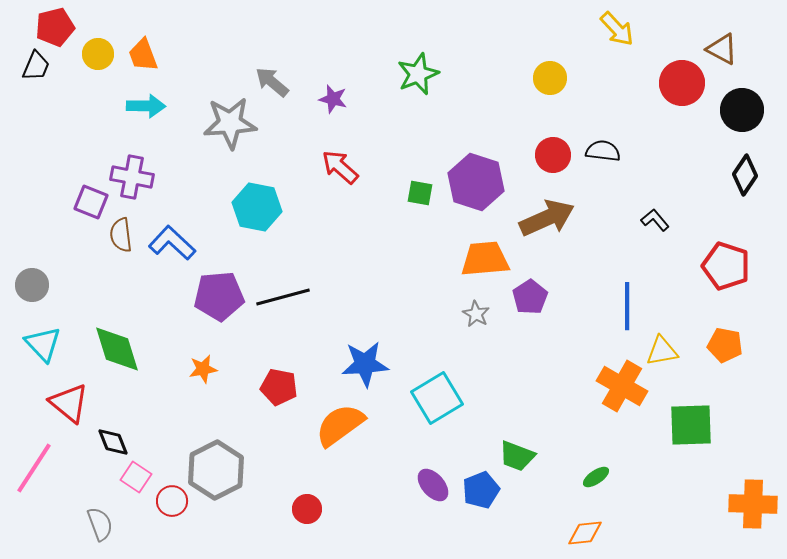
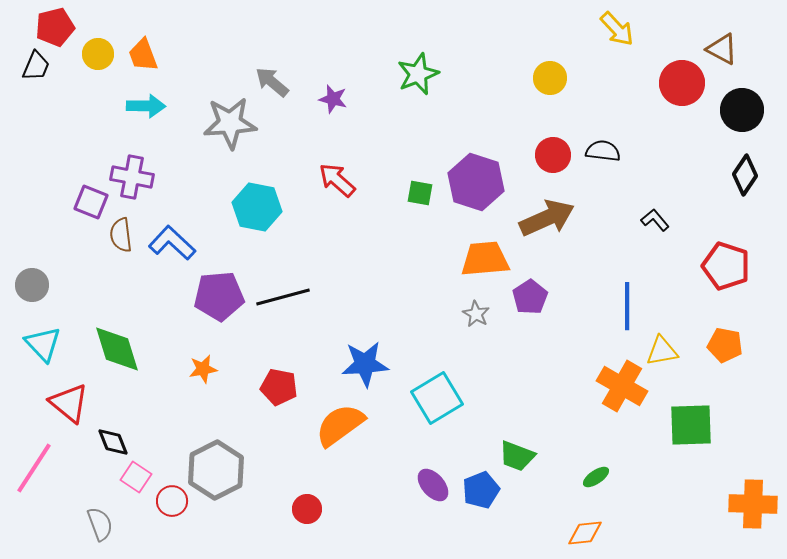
red arrow at (340, 167): moved 3 px left, 13 px down
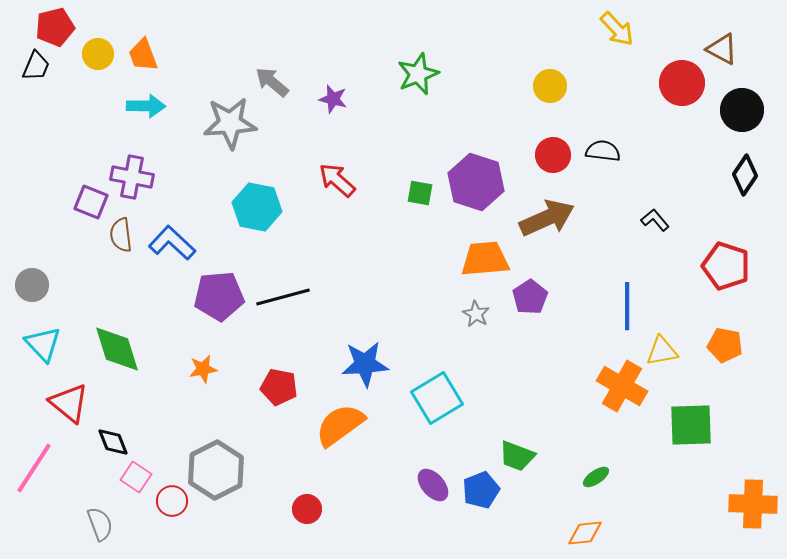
yellow circle at (550, 78): moved 8 px down
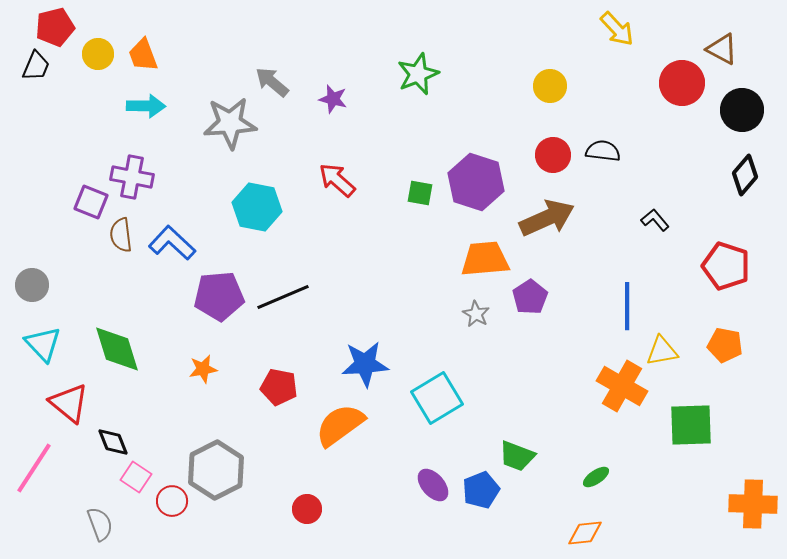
black diamond at (745, 175): rotated 6 degrees clockwise
black line at (283, 297): rotated 8 degrees counterclockwise
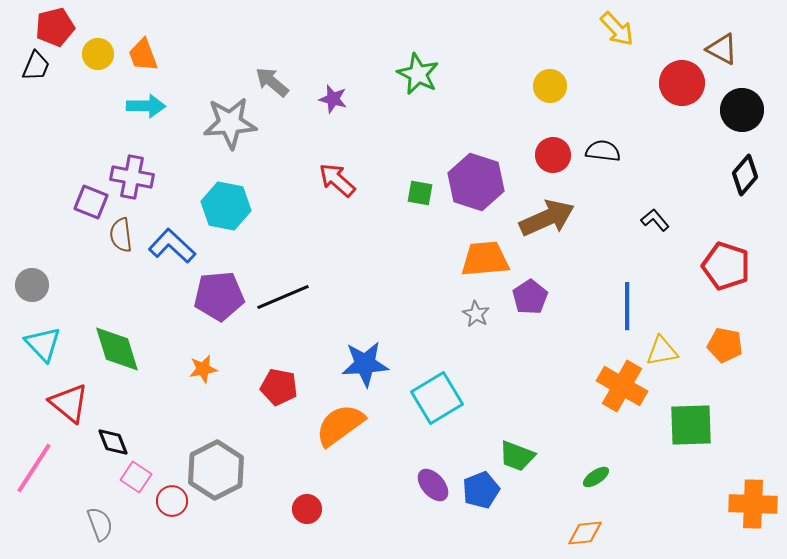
green star at (418, 74): rotated 24 degrees counterclockwise
cyan hexagon at (257, 207): moved 31 px left, 1 px up
blue L-shape at (172, 243): moved 3 px down
